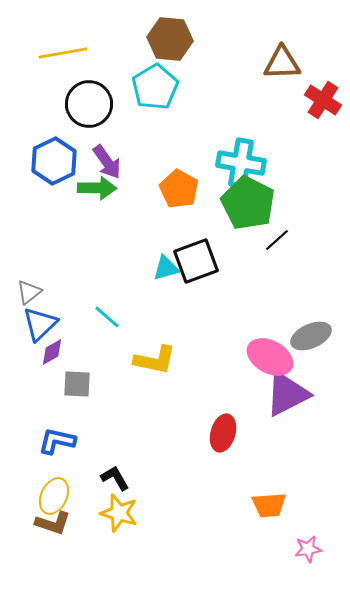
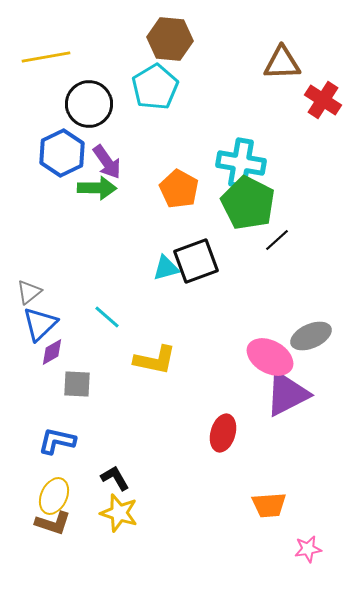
yellow line: moved 17 px left, 4 px down
blue hexagon: moved 8 px right, 8 px up
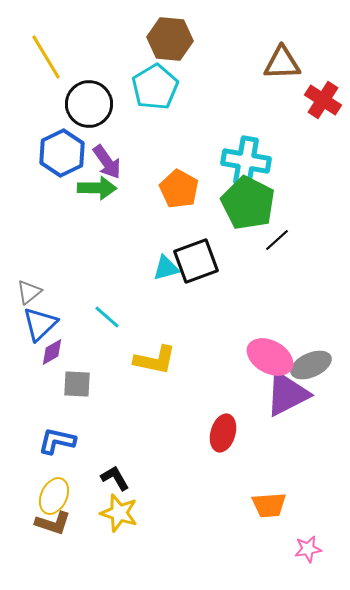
yellow line: rotated 69 degrees clockwise
cyan cross: moved 5 px right, 2 px up
gray ellipse: moved 29 px down
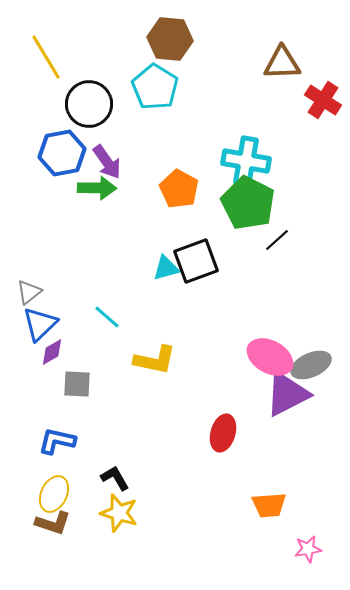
cyan pentagon: rotated 9 degrees counterclockwise
blue hexagon: rotated 15 degrees clockwise
yellow ellipse: moved 2 px up
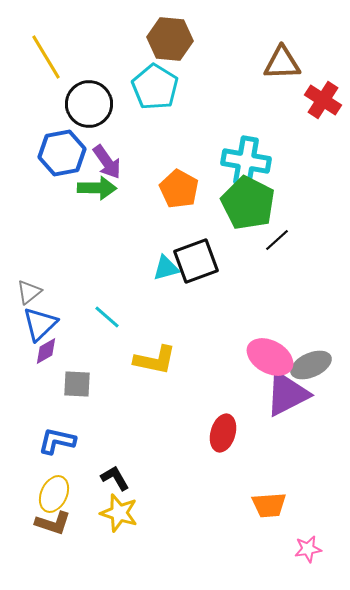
purple diamond: moved 6 px left, 1 px up
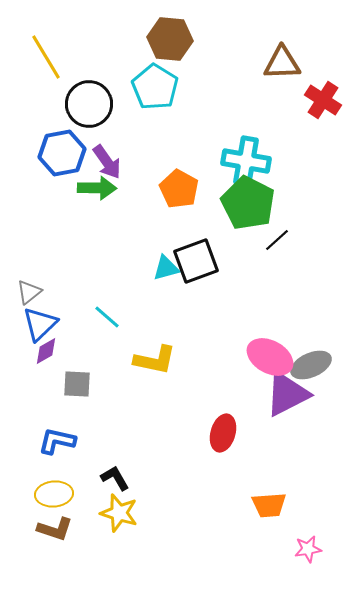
yellow ellipse: rotated 60 degrees clockwise
brown L-shape: moved 2 px right, 6 px down
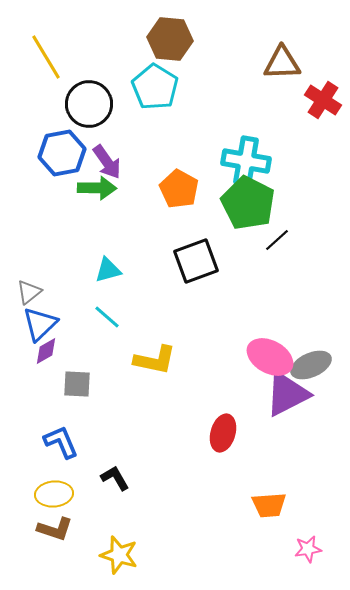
cyan triangle: moved 58 px left, 2 px down
blue L-shape: moved 4 px right, 1 px down; rotated 54 degrees clockwise
yellow star: moved 42 px down
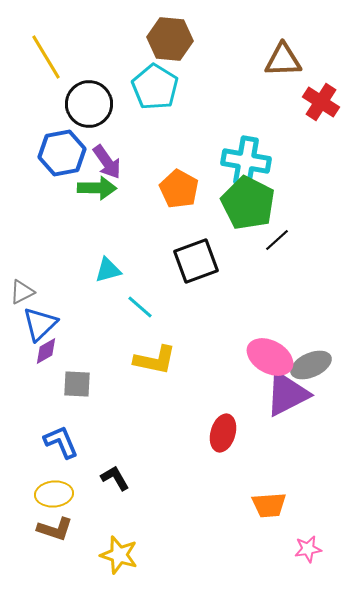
brown triangle: moved 1 px right, 3 px up
red cross: moved 2 px left, 2 px down
gray triangle: moved 7 px left; rotated 12 degrees clockwise
cyan line: moved 33 px right, 10 px up
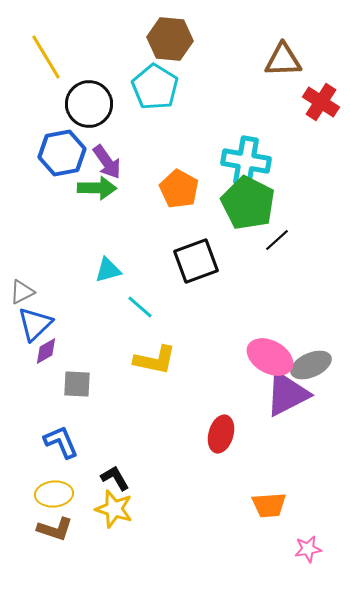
blue triangle: moved 5 px left
red ellipse: moved 2 px left, 1 px down
yellow star: moved 5 px left, 46 px up
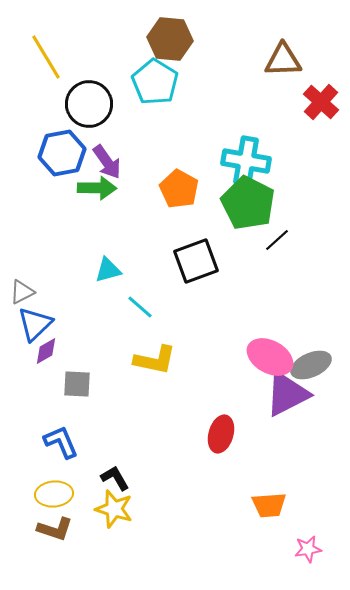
cyan pentagon: moved 5 px up
red cross: rotated 9 degrees clockwise
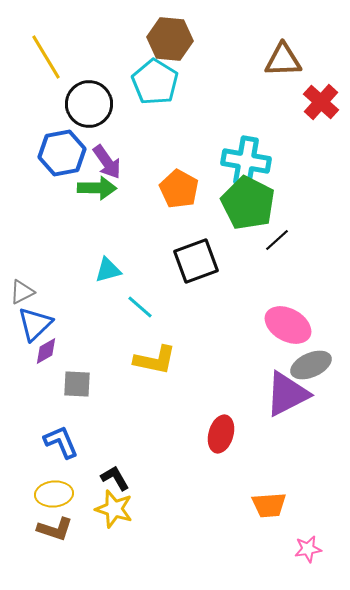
pink ellipse: moved 18 px right, 32 px up
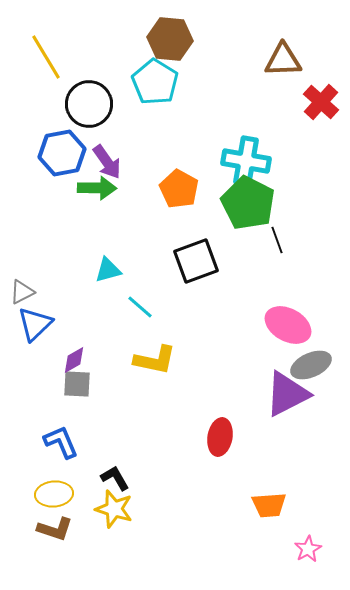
black line: rotated 68 degrees counterclockwise
purple diamond: moved 28 px right, 9 px down
red ellipse: moved 1 px left, 3 px down; rotated 6 degrees counterclockwise
pink star: rotated 20 degrees counterclockwise
